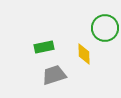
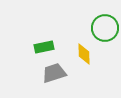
gray trapezoid: moved 2 px up
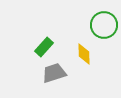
green circle: moved 1 px left, 3 px up
green rectangle: rotated 36 degrees counterclockwise
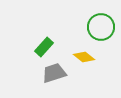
green circle: moved 3 px left, 2 px down
yellow diamond: moved 3 px down; rotated 50 degrees counterclockwise
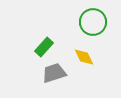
green circle: moved 8 px left, 5 px up
yellow diamond: rotated 25 degrees clockwise
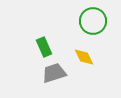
green circle: moved 1 px up
green rectangle: rotated 66 degrees counterclockwise
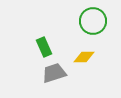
yellow diamond: rotated 65 degrees counterclockwise
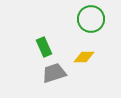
green circle: moved 2 px left, 2 px up
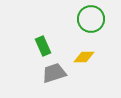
green rectangle: moved 1 px left, 1 px up
